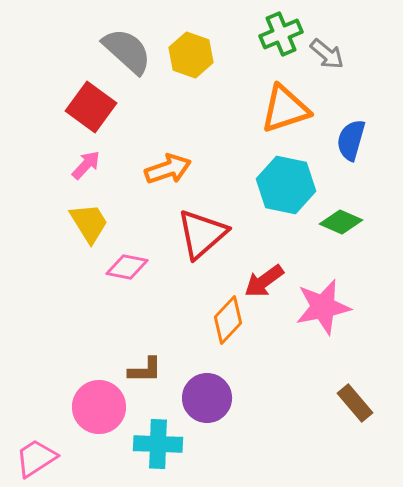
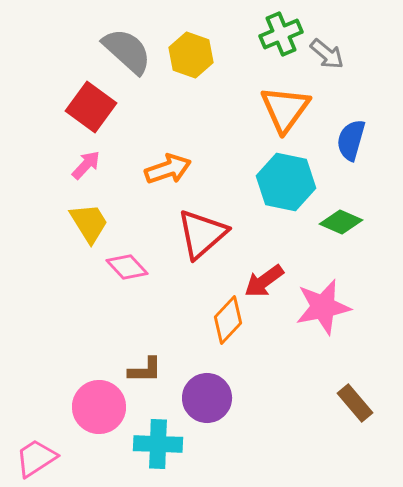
orange triangle: rotated 36 degrees counterclockwise
cyan hexagon: moved 3 px up
pink diamond: rotated 36 degrees clockwise
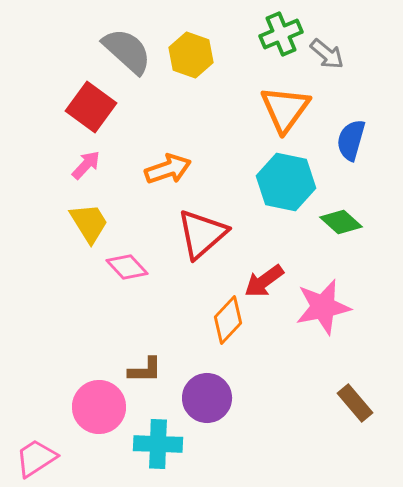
green diamond: rotated 18 degrees clockwise
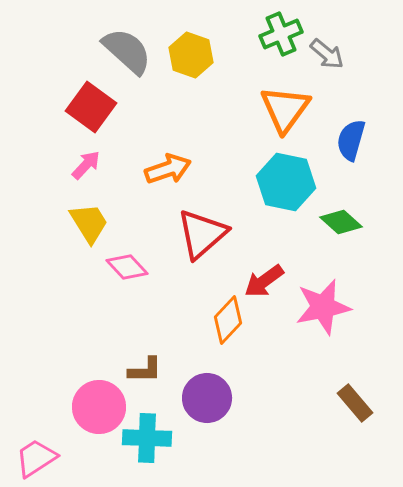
cyan cross: moved 11 px left, 6 px up
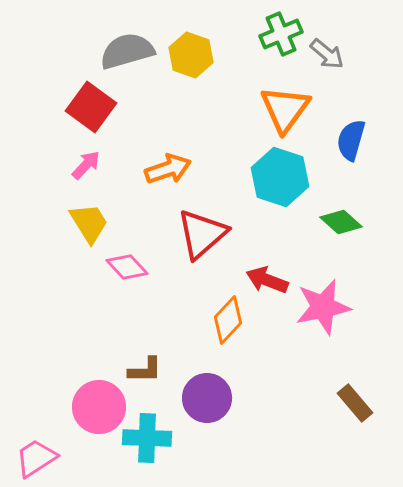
gray semicircle: rotated 58 degrees counterclockwise
cyan hexagon: moved 6 px left, 5 px up; rotated 6 degrees clockwise
red arrow: moved 3 px right, 1 px up; rotated 57 degrees clockwise
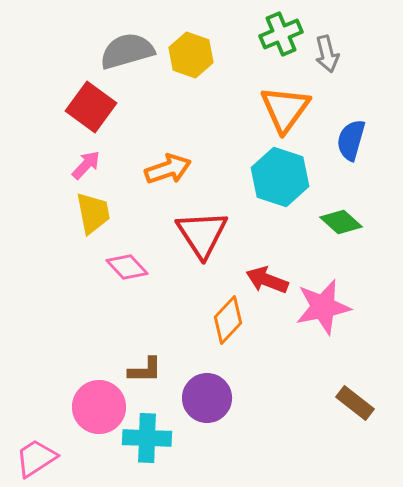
gray arrow: rotated 36 degrees clockwise
yellow trapezoid: moved 4 px right, 10 px up; rotated 21 degrees clockwise
red triangle: rotated 22 degrees counterclockwise
brown rectangle: rotated 12 degrees counterclockwise
